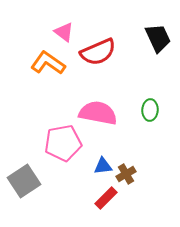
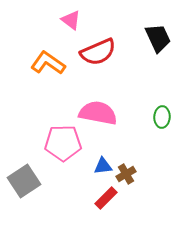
pink triangle: moved 7 px right, 12 px up
green ellipse: moved 12 px right, 7 px down
pink pentagon: rotated 9 degrees clockwise
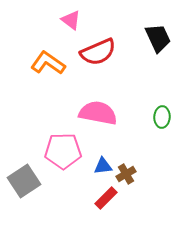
pink pentagon: moved 8 px down
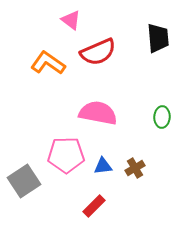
black trapezoid: rotated 20 degrees clockwise
pink pentagon: moved 3 px right, 4 px down
brown cross: moved 9 px right, 6 px up
red rectangle: moved 12 px left, 8 px down
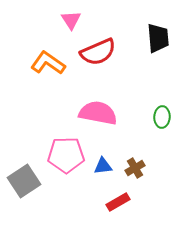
pink triangle: rotated 20 degrees clockwise
red rectangle: moved 24 px right, 4 px up; rotated 15 degrees clockwise
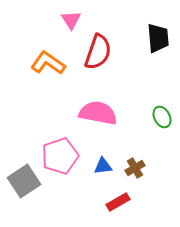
red semicircle: rotated 48 degrees counterclockwise
green ellipse: rotated 30 degrees counterclockwise
pink pentagon: moved 6 px left, 1 px down; rotated 18 degrees counterclockwise
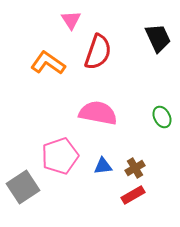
black trapezoid: rotated 20 degrees counterclockwise
gray square: moved 1 px left, 6 px down
red rectangle: moved 15 px right, 7 px up
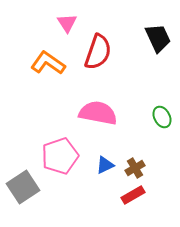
pink triangle: moved 4 px left, 3 px down
blue triangle: moved 2 px right, 1 px up; rotated 18 degrees counterclockwise
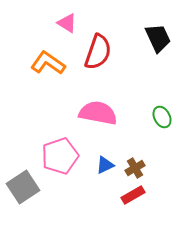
pink triangle: rotated 25 degrees counterclockwise
